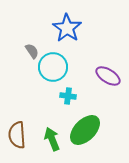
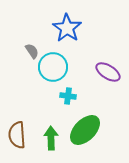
purple ellipse: moved 4 px up
green arrow: moved 1 px left, 1 px up; rotated 20 degrees clockwise
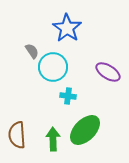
green arrow: moved 2 px right, 1 px down
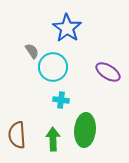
cyan cross: moved 7 px left, 4 px down
green ellipse: rotated 40 degrees counterclockwise
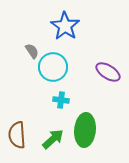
blue star: moved 2 px left, 2 px up
green arrow: rotated 50 degrees clockwise
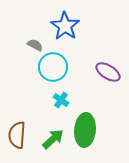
gray semicircle: moved 3 px right, 6 px up; rotated 28 degrees counterclockwise
cyan cross: rotated 28 degrees clockwise
brown semicircle: rotated 8 degrees clockwise
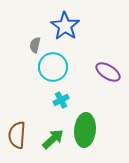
gray semicircle: rotated 105 degrees counterclockwise
cyan cross: rotated 28 degrees clockwise
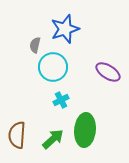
blue star: moved 3 px down; rotated 20 degrees clockwise
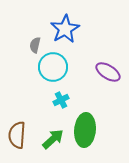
blue star: rotated 12 degrees counterclockwise
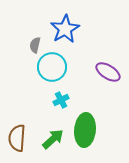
cyan circle: moved 1 px left
brown semicircle: moved 3 px down
